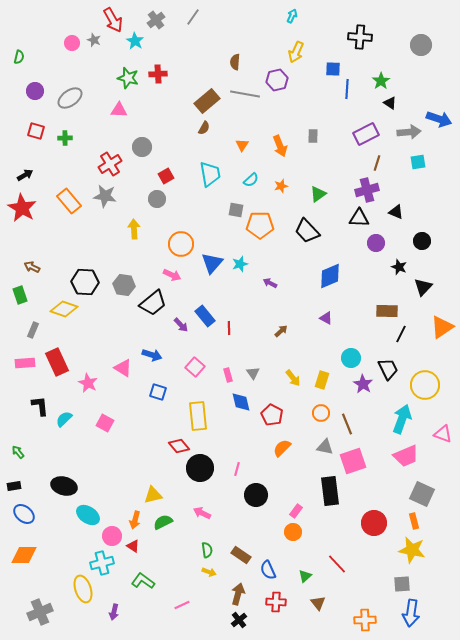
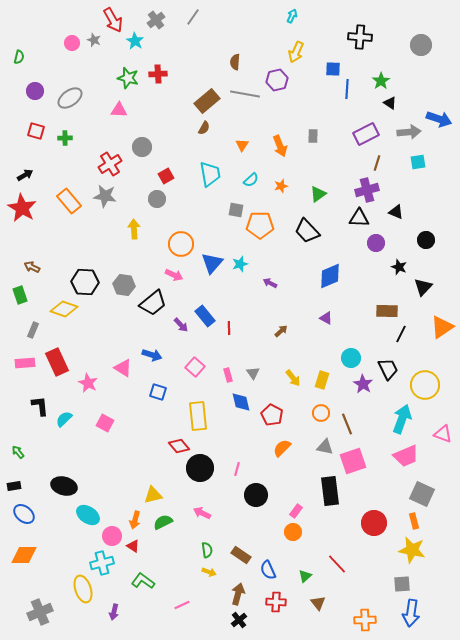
black circle at (422, 241): moved 4 px right, 1 px up
pink arrow at (172, 275): moved 2 px right
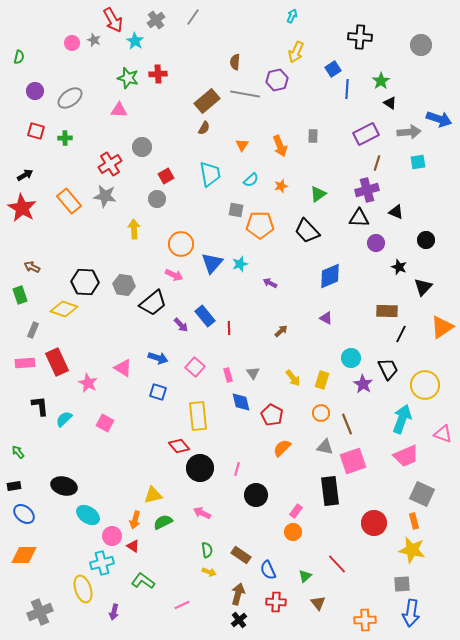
blue square at (333, 69): rotated 35 degrees counterclockwise
blue arrow at (152, 355): moved 6 px right, 3 px down
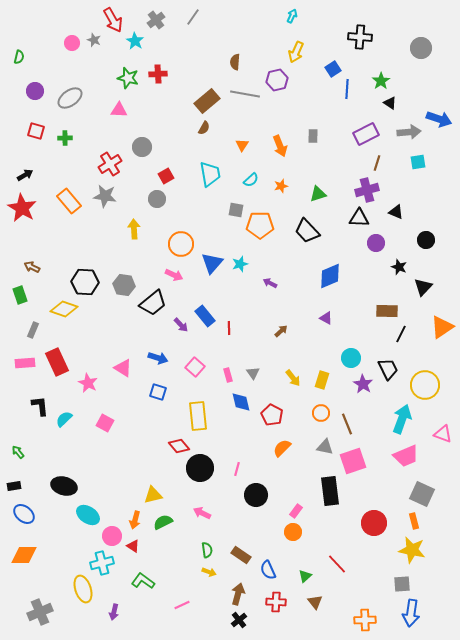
gray circle at (421, 45): moved 3 px down
green triangle at (318, 194): rotated 18 degrees clockwise
brown triangle at (318, 603): moved 3 px left, 1 px up
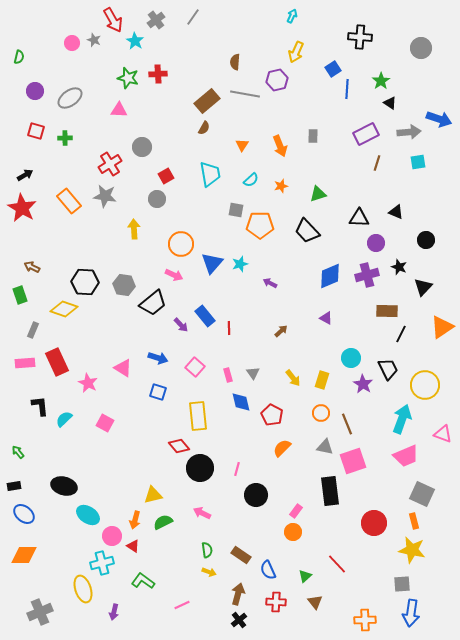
purple cross at (367, 190): moved 85 px down
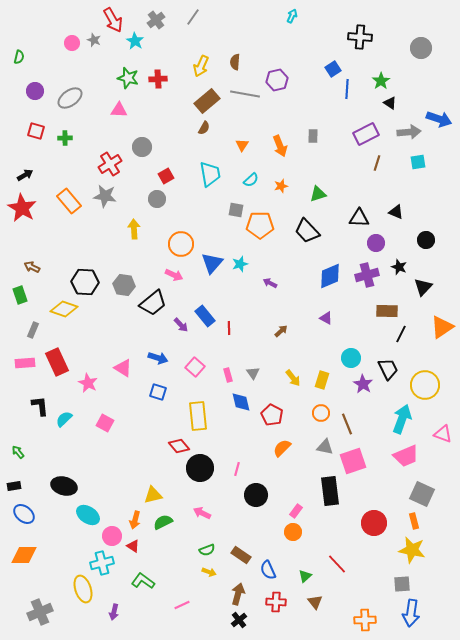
yellow arrow at (296, 52): moved 95 px left, 14 px down
red cross at (158, 74): moved 5 px down
green semicircle at (207, 550): rotated 77 degrees clockwise
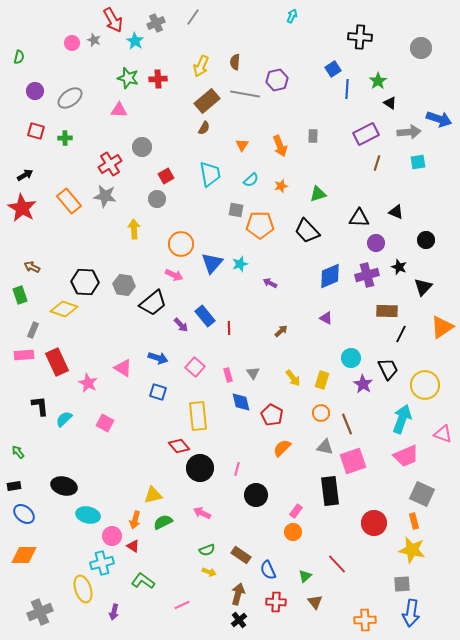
gray cross at (156, 20): moved 3 px down; rotated 12 degrees clockwise
green star at (381, 81): moved 3 px left
pink rectangle at (25, 363): moved 1 px left, 8 px up
cyan ellipse at (88, 515): rotated 20 degrees counterclockwise
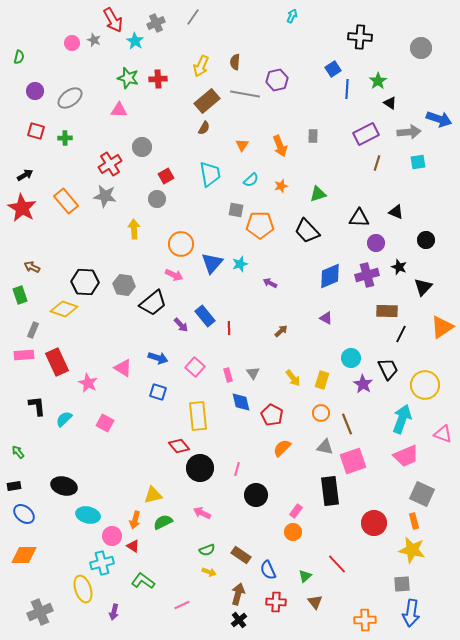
orange rectangle at (69, 201): moved 3 px left
black L-shape at (40, 406): moved 3 px left
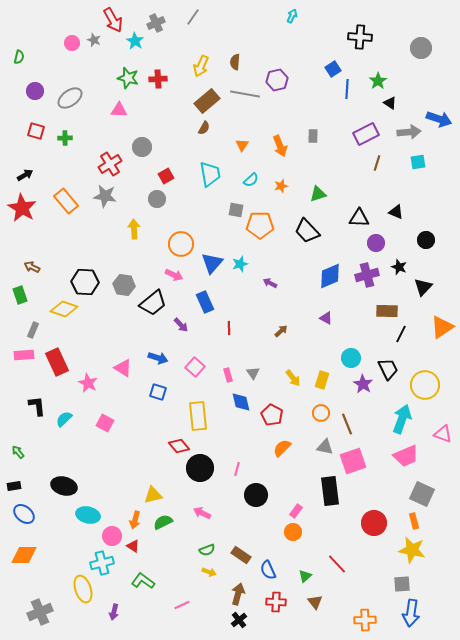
blue rectangle at (205, 316): moved 14 px up; rotated 15 degrees clockwise
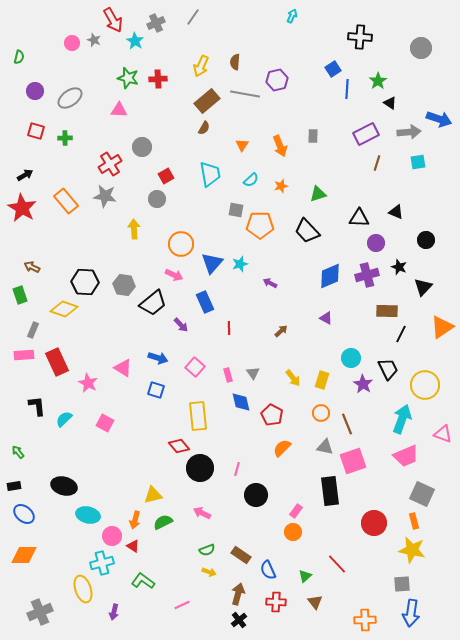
blue square at (158, 392): moved 2 px left, 2 px up
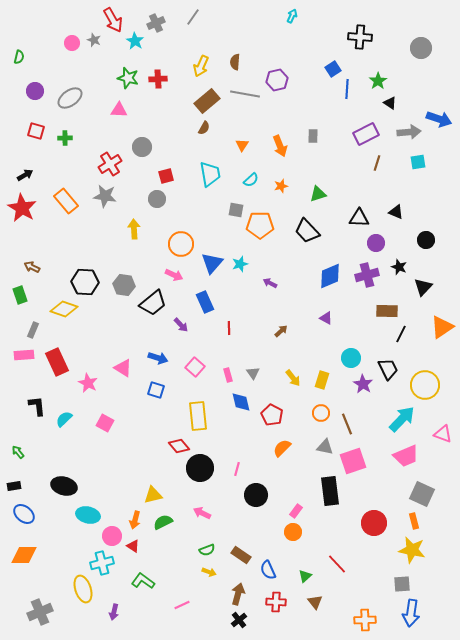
red square at (166, 176): rotated 14 degrees clockwise
cyan arrow at (402, 419): rotated 24 degrees clockwise
